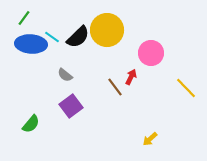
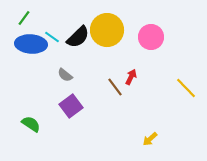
pink circle: moved 16 px up
green semicircle: rotated 96 degrees counterclockwise
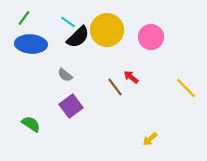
cyan line: moved 16 px right, 15 px up
red arrow: rotated 77 degrees counterclockwise
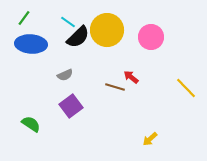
gray semicircle: rotated 63 degrees counterclockwise
brown line: rotated 36 degrees counterclockwise
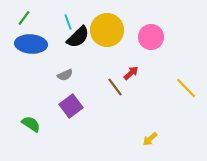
cyan line: rotated 35 degrees clockwise
red arrow: moved 4 px up; rotated 98 degrees clockwise
brown line: rotated 36 degrees clockwise
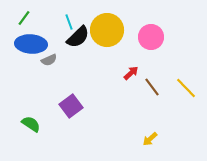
cyan line: moved 1 px right
gray semicircle: moved 16 px left, 15 px up
brown line: moved 37 px right
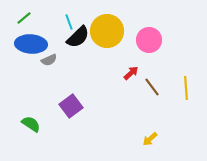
green line: rotated 14 degrees clockwise
yellow circle: moved 1 px down
pink circle: moved 2 px left, 3 px down
yellow line: rotated 40 degrees clockwise
